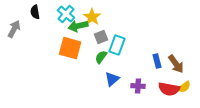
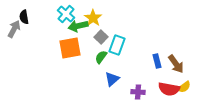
black semicircle: moved 11 px left, 5 px down
yellow star: moved 1 px right, 1 px down
gray square: rotated 24 degrees counterclockwise
orange square: rotated 25 degrees counterclockwise
purple cross: moved 6 px down
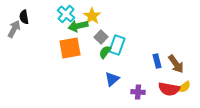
yellow star: moved 1 px left, 2 px up
green semicircle: moved 4 px right, 5 px up
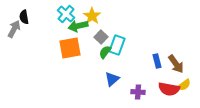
yellow semicircle: moved 2 px up
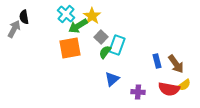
green arrow: rotated 18 degrees counterclockwise
